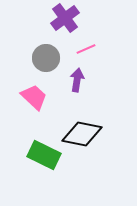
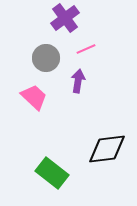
purple arrow: moved 1 px right, 1 px down
black diamond: moved 25 px right, 15 px down; rotated 18 degrees counterclockwise
green rectangle: moved 8 px right, 18 px down; rotated 12 degrees clockwise
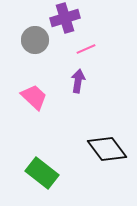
purple cross: rotated 20 degrees clockwise
gray circle: moved 11 px left, 18 px up
black diamond: rotated 60 degrees clockwise
green rectangle: moved 10 px left
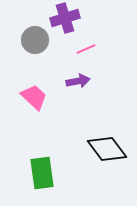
purple arrow: rotated 70 degrees clockwise
green rectangle: rotated 44 degrees clockwise
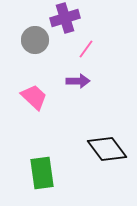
pink line: rotated 30 degrees counterclockwise
purple arrow: rotated 10 degrees clockwise
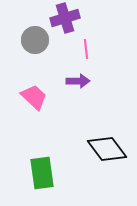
pink line: rotated 42 degrees counterclockwise
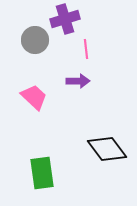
purple cross: moved 1 px down
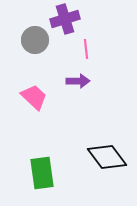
black diamond: moved 8 px down
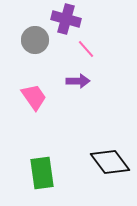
purple cross: moved 1 px right; rotated 32 degrees clockwise
pink line: rotated 36 degrees counterclockwise
pink trapezoid: rotated 12 degrees clockwise
black diamond: moved 3 px right, 5 px down
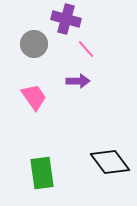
gray circle: moved 1 px left, 4 px down
